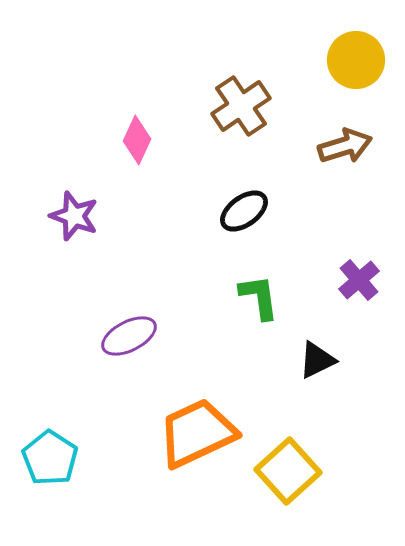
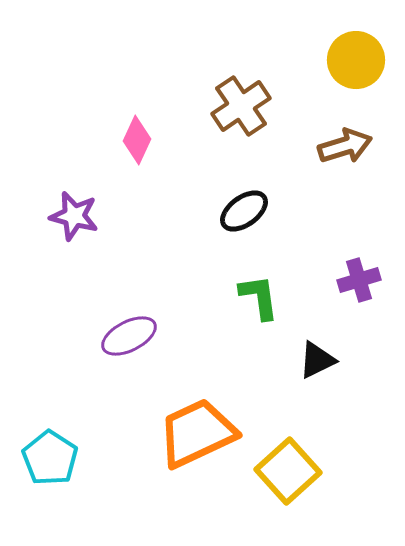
purple star: rotated 6 degrees counterclockwise
purple cross: rotated 24 degrees clockwise
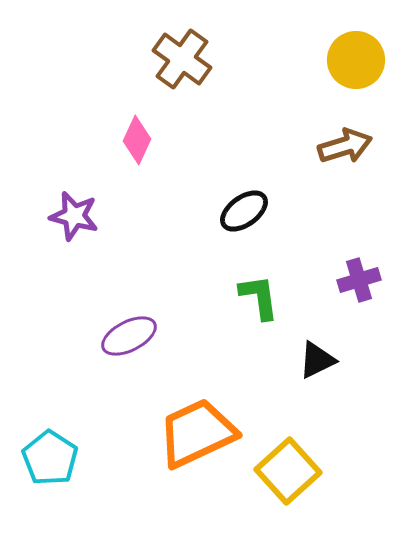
brown cross: moved 59 px left, 47 px up; rotated 20 degrees counterclockwise
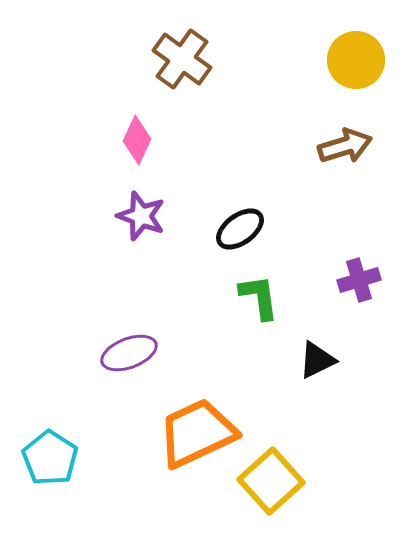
black ellipse: moved 4 px left, 18 px down
purple star: moved 67 px right; rotated 6 degrees clockwise
purple ellipse: moved 17 px down; rotated 6 degrees clockwise
yellow square: moved 17 px left, 10 px down
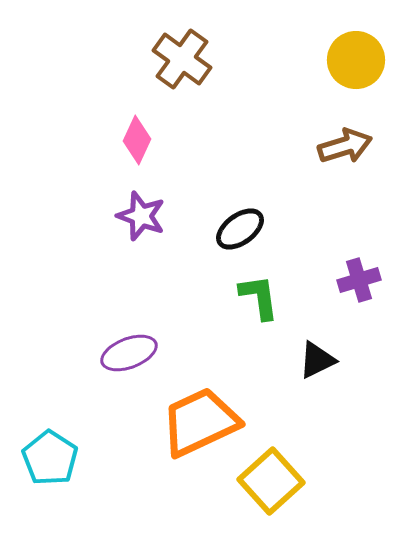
orange trapezoid: moved 3 px right, 11 px up
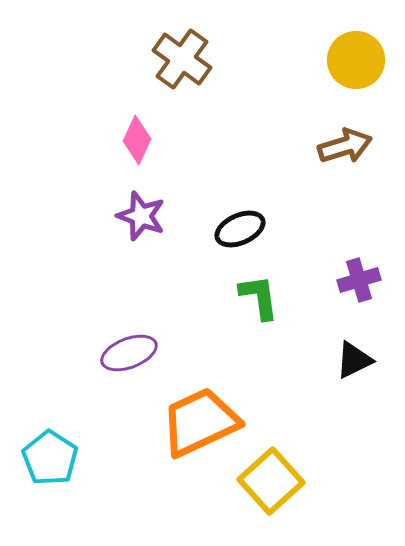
black ellipse: rotated 12 degrees clockwise
black triangle: moved 37 px right
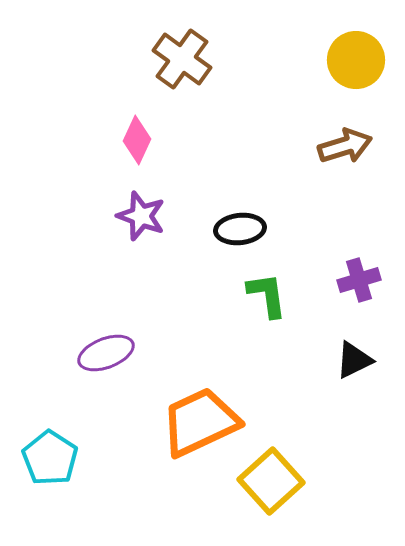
black ellipse: rotated 18 degrees clockwise
green L-shape: moved 8 px right, 2 px up
purple ellipse: moved 23 px left
